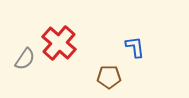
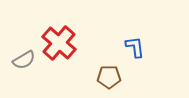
gray semicircle: moved 1 px left, 1 px down; rotated 25 degrees clockwise
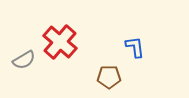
red cross: moved 1 px right, 1 px up
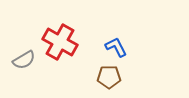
red cross: rotated 12 degrees counterclockwise
blue L-shape: moved 19 px left; rotated 20 degrees counterclockwise
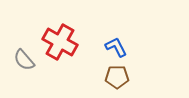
gray semicircle: rotated 80 degrees clockwise
brown pentagon: moved 8 px right
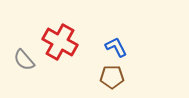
brown pentagon: moved 5 px left
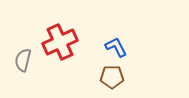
red cross: rotated 36 degrees clockwise
gray semicircle: moved 1 px left; rotated 55 degrees clockwise
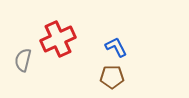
red cross: moved 2 px left, 3 px up
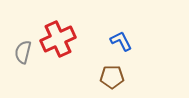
blue L-shape: moved 5 px right, 6 px up
gray semicircle: moved 8 px up
